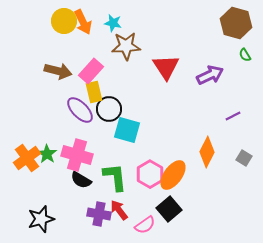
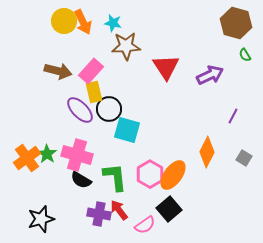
purple line: rotated 35 degrees counterclockwise
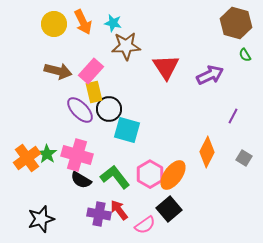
yellow circle: moved 10 px left, 3 px down
green L-shape: rotated 32 degrees counterclockwise
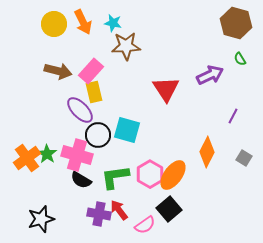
green semicircle: moved 5 px left, 4 px down
red triangle: moved 22 px down
black circle: moved 11 px left, 26 px down
green L-shape: rotated 60 degrees counterclockwise
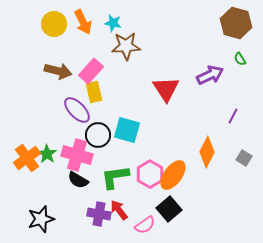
purple ellipse: moved 3 px left
black semicircle: moved 3 px left
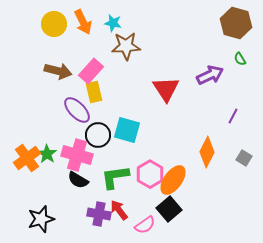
orange ellipse: moved 5 px down
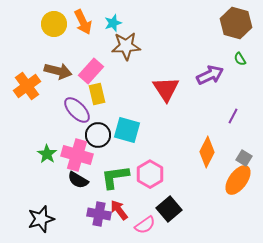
cyan star: rotated 30 degrees counterclockwise
yellow rectangle: moved 3 px right, 2 px down
orange cross: moved 72 px up
orange ellipse: moved 65 px right
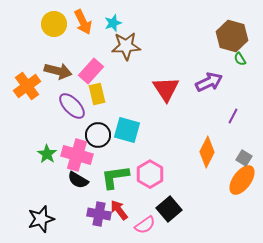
brown hexagon: moved 4 px left, 13 px down
purple arrow: moved 1 px left, 7 px down
purple ellipse: moved 5 px left, 4 px up
orange ellipse: moved 4 px right
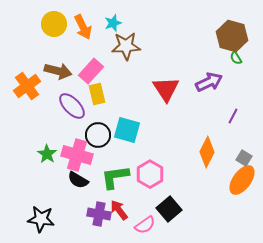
orange arrow: moved 5 px down
green semicircle: moved 4 px left, 1 px up
black star: rotated 24 degrees clockwise
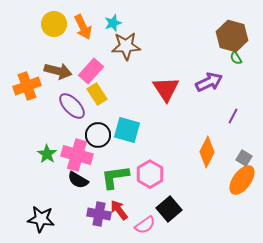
orange cross: rotated 16 degrees clockwise
yellow rectangle: rotated 20 degrees counterclockwise
